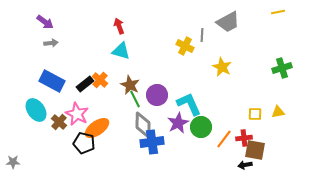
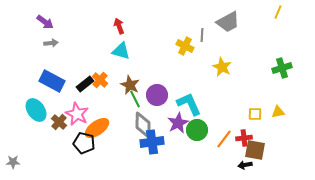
yellow line: rotated 56 degrees counterclockwise
green circle: moved 4 px left, 3 px down
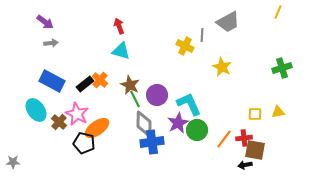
gray diamond: moved 1 px right, 1 px up
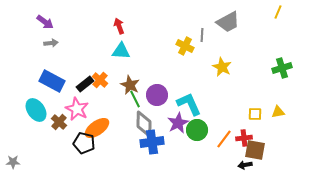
cyan triangle: rotated 12 degrees counterclockwise
pink star: moved 5 px up
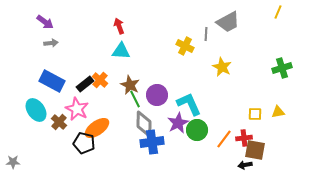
gray line: moved 4 px right, 1 px up
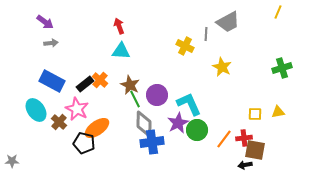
gray star: moved 1 px left, 1 px up
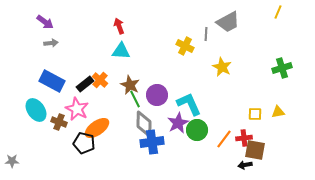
brown cross: rotated 21 degrees counterclockwise
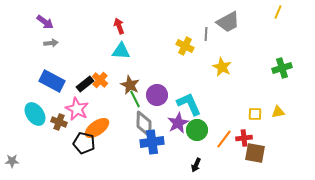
cyan ellipse: moved 1 px left, 4 px down
brown square: moved 3 px down
black arrow: moved 49 px left; rotated 56 degrees counterclockwise
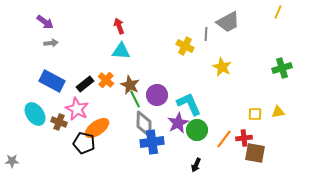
orange cross: moved 6 px right
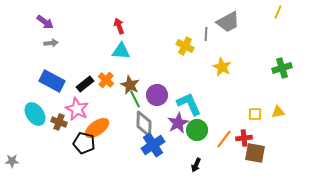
blue cross: moved 1 px right, 3 px down; rotated 25 degrees counterclockwise
